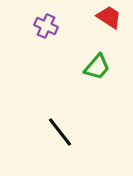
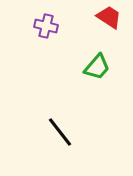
purple cross: rotated 10 degrees counterclockwise
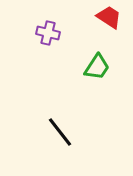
purple cross: moved 2 px right, 7 px down
green trapezoid: rotated 8 degrees counterclockwise
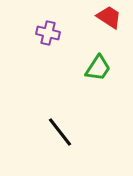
green trapezoid: moved 1 px right, 1 px down
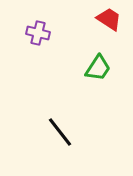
red trapezoid: moved 2 px down
purple cross: moved 10 px left
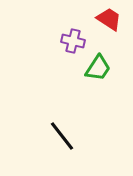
purple cross: moved 35 px right, 8 px down
black line: moved 2 px right, 4 px down
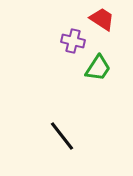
red trapezoid: moved 7 px left
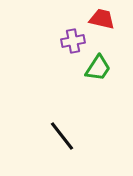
red trapezoid: rotated 20 degrees counterclockwise
purple cross: rotated 25 degrees counterclockwise
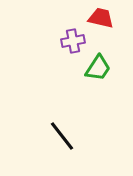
red trapezoid: moved 1 px left, 1 px up
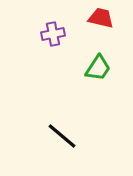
purple cross: moved 20 px left, 7 px up
black line: rotated 12 degrees counterclockwise
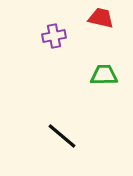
purple cross: moved 1 px right, 2 px down
green trapezoid: moved 6 px right, 7 px down; rotated 124 degrees counterclockwise
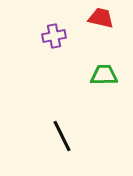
black line: rotated 24 degrees clockwise
